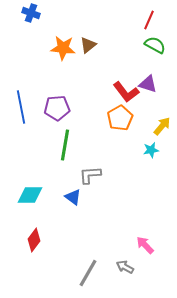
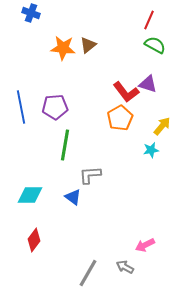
purple pentagon: moved 2 px left, 1 px up
pink arrow: rotated 72 degrees counterclockwise
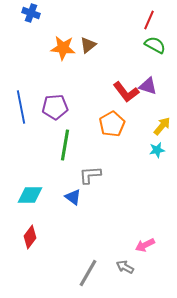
purple triangle: moved 2 px down
orange pentagon: moved 8 px left, 6 px down
cyan star: moved 6 px right
red diamond: moved 4 px left, 3 px up
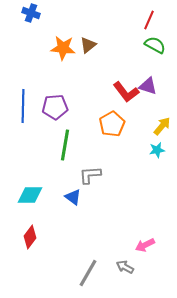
blue line: moved 2 px right, 1 px up; rotated 12 degrees clockwise
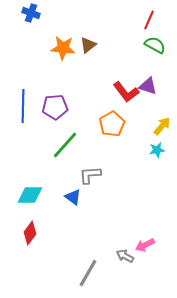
green line: rotated 32 degrees clockwise
red diamond: moved 4 px up
gray arrow: moved 11 px up
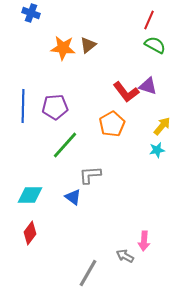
pink arrow: moved 1 px left, 4 px up; rotated 60 degrees counterclockwise
